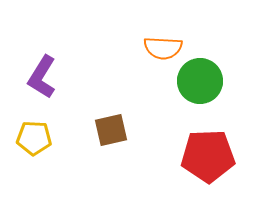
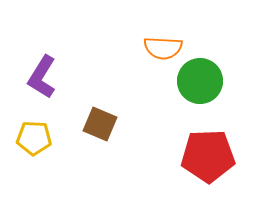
brown square: moved 11 px left, 6 px up; rotated 36 degrees clockwise
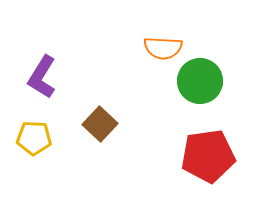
brown square: rotated 20 degrees clockwise
red pentagon: rotated 6 degrees counterclockwise
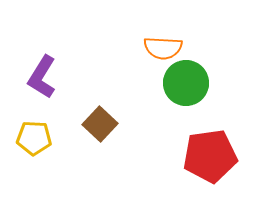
green circle: moved 14 px left, 2 px down
red pentagon: moved 2 px right
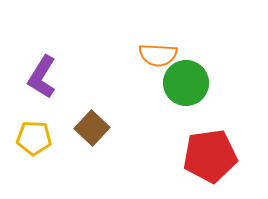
orange semicircle: moved 5 px left, 7 px down
brown square: moved 8 px left, 4 px down
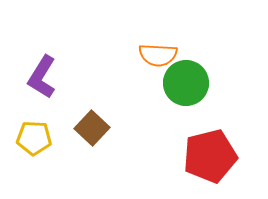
red pentagon: rotated 6 degrees counterclockwise
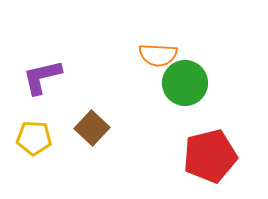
purple L-shape: rotated 45 degrees clockwise
green circle: moved 1 px left
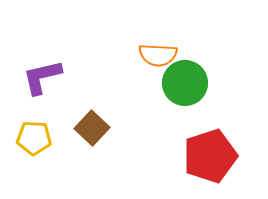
red pentagon: rotated 4 degrees counterclockwise
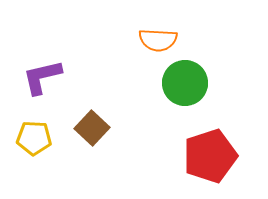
orange semicircle: moved 15 px up
